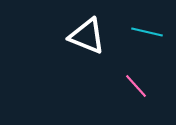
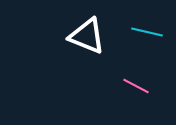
pink line: rotated 20 degrees counterclockwise
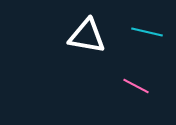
white triangle: rotated 12 degrees counterclockwise
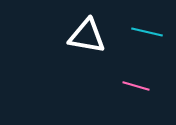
pink line: rotated 12 degrees counterclockwise
